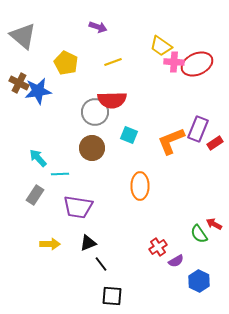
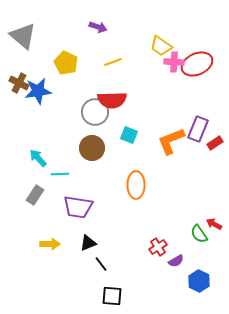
orange ellipse: moved 4 px left, 1 px up
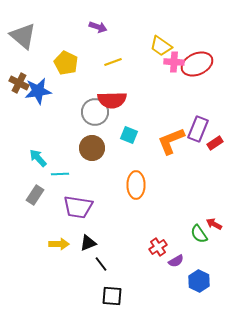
yellow arrow: moved 9 px right
